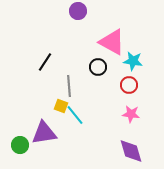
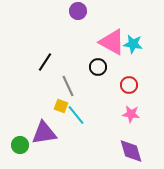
cyan star: moved 17 px up
gray line: moved 1 px left; rotated 20 degrees counterclockwise
cyan line: moved 1 px right
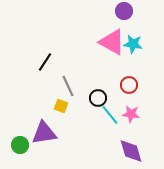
purple circle: moved 46 px right
black circle: moved 31 px down
cyan line: moved 34 px right
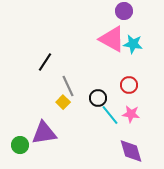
pink triangle: moved 3 px up
yellow square: moved 2 px right, 4 px up; rotated 24 degrees clockwise
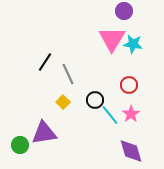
pink triangle: rotated 32 degrees clockwise
gray line: moved 12 px up
black circle: moved 3 px left, 2 px down
pink star: rotated 30 degrees clockwise
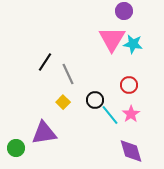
green circle: moved 4 px left, 3 px down
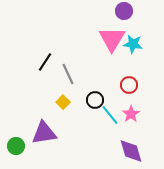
green circle: moved 2 px up
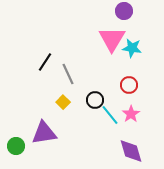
cyan star: moved 1 px left, 4 px down
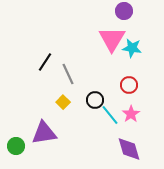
purple diamond: moved 2 px left, 2 px up
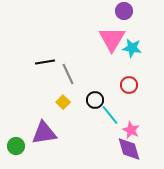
black line: rotated 48 degrees clockwise
pink star: moved 16 px down; rotated 12 degrees counterclockwise
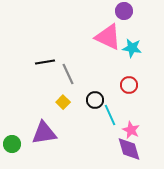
pink triangle: moved 4 px left, 2 px up; rotated 36 degrees counterclockwise
cyan line: rotated 15 degrees clockwise
green circle: moved 4 px left, 2 px up
